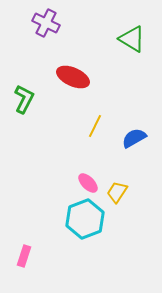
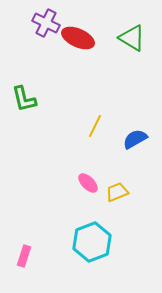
green triangle: moved 1 px up
red ellipse: moved 5 px right, 39 px up
green L-shape: rotated 140 degrees clockwise
blue semicircle: moved 1 px right, 1 px down
yellow trapezoid: rotated 35 degrees clockwise
cyan hexagon: moved 7 px right, 23 px down
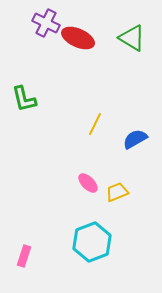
yellow line: moved 2 px up
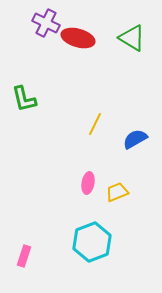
red ellipse: rotated 8 degrees counterclockwise
pink ellipse: rotated 55 degrees clockwise
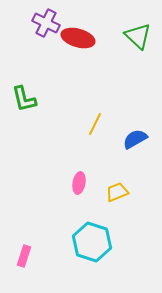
green triangle: moved 6 px right, 2 px up; rotated 12 degrees clockwise
pink ellipse: moved 9 px left
cyan hexagon: rotated 21 degrees counterclockwise
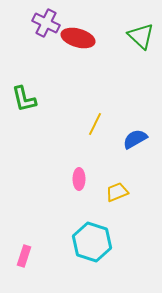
green triangle: moved 3 px right
pink ellipse: moved 4 px up; rotated 10 degrees counterclockwise
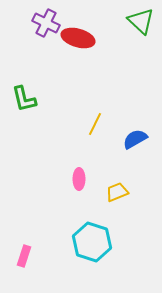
green triangle: moved 15 px up
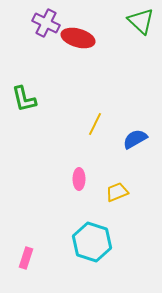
pink rectangle: moved 2 px right, 2 px down
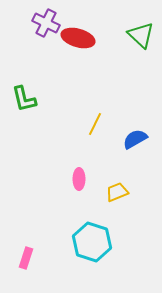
green triangle: moved 14 px down
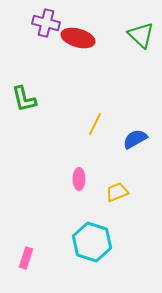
purple cross: rotated 12 degrees counterclockwise
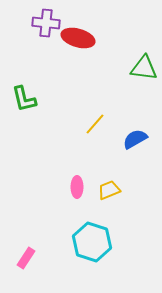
purple cross: rotated 8 degrees counterclockwise
green triangle: moved 3 px right, 33 px down; rotated 36 degrees counterclockwise
yellow line: rotated 15 degrees clockwise
pink ellipse: moved 2 px left, 8 px down
yellow trapezoid: moved 8 px left, 2 px up
pink rectangle: rotated 15 degrees clockwise
